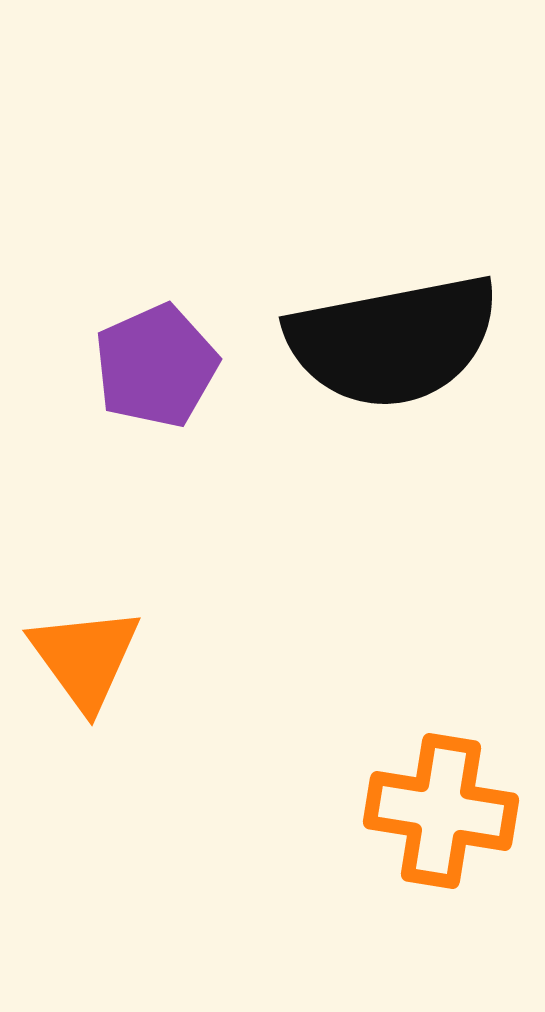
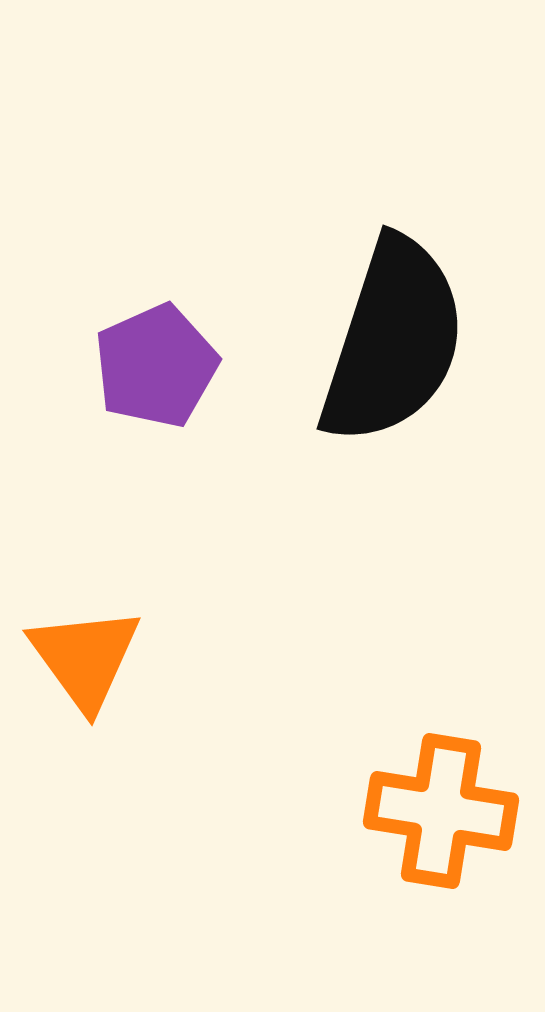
black semicircle: rotated 61 degrees counterclockwise
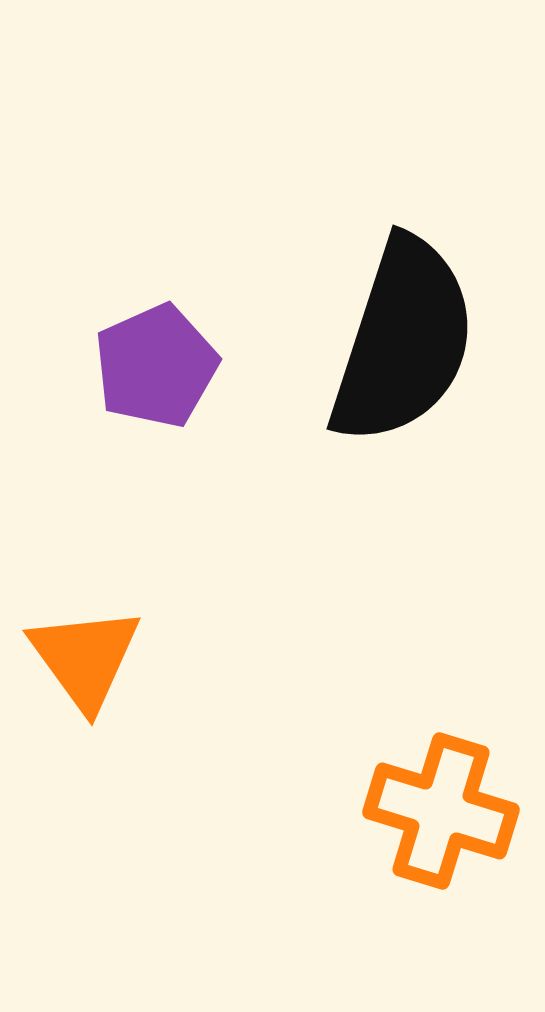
black semicircle: moved 10 px right
orange cross: rotated 8 degrees clockwise
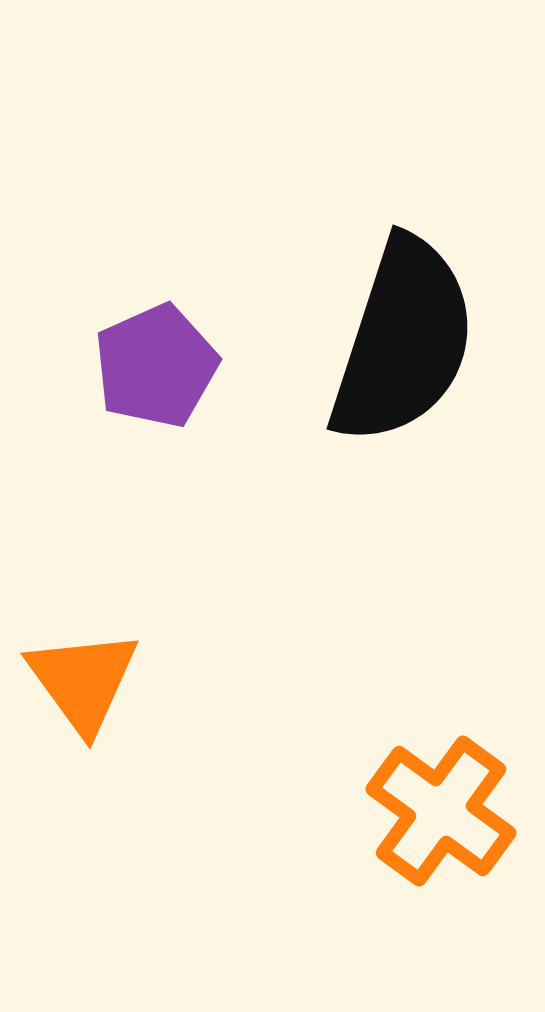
orange triangle: moved 2 px left, 23 px down
orange cross: rotated 19 degrees clockwise
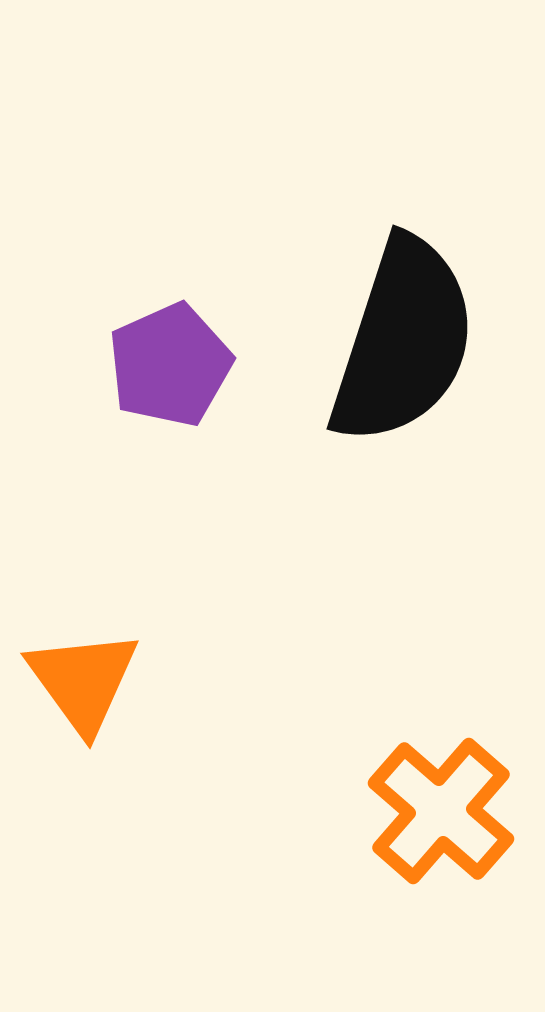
purple pentagon: moved 14 px right, 1 px up
orange cross: rotated 5 degrees clockwise
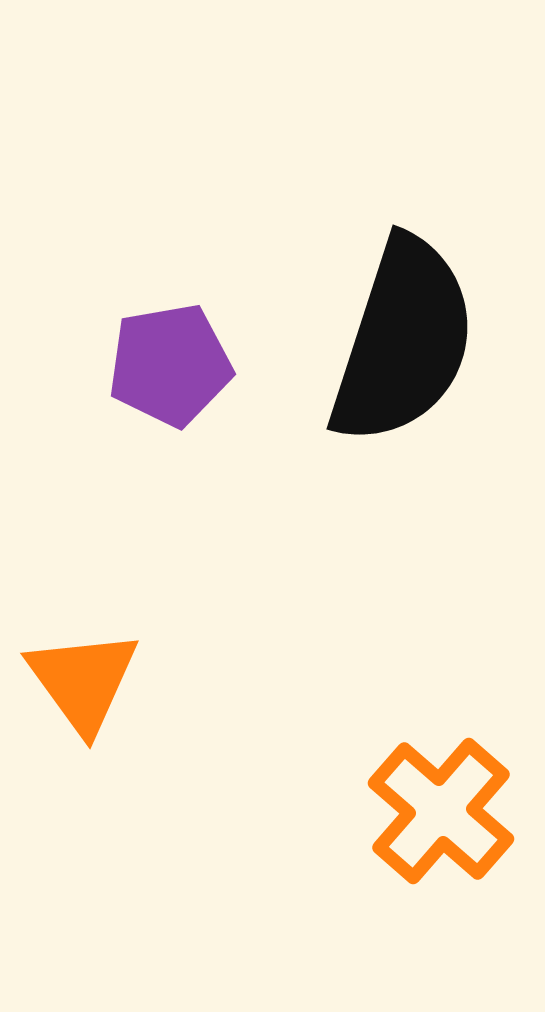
purple pentagon: rotated 14 degrees clockwise
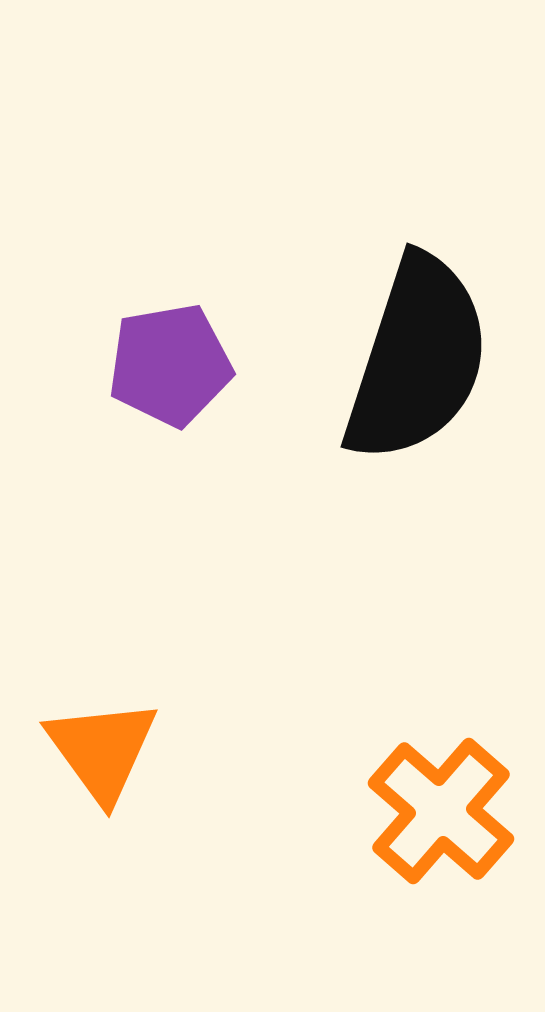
black semicircle: moved 14 px right, 18 px down
orange triangle: moved 19 px right, 69 px down
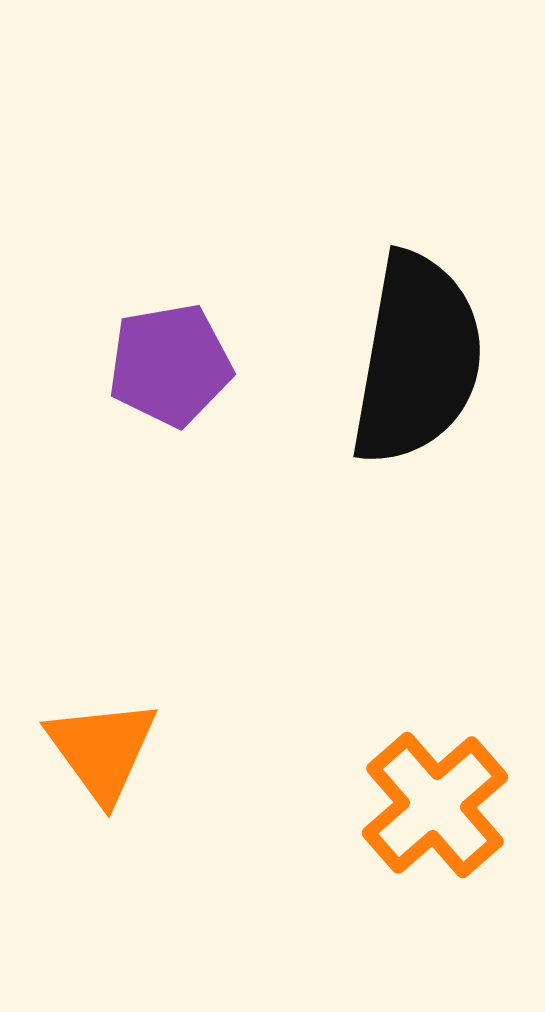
black semicircle: rotated 8 degrees counterclockwise
orange cross: moved 6 px left, 6 px up; rotated 8 degrees clockwise
